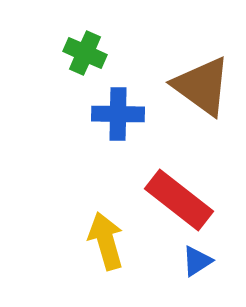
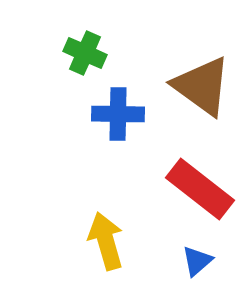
red rectangle: moved 21 px right, 11 px up
blue triangle: rotated 8 degrees counterclockwise
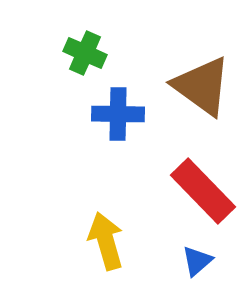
red rectangle: moved 3 px right, 2 px down; rotated 8 degrees clockwise
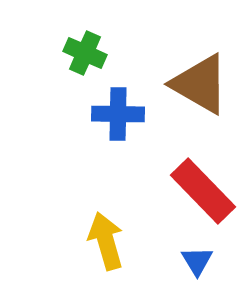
brown triangle: moved 2 px left, 2 px up; rotated 6 degrees counterclockwise
blue triangle: rotated 20 degrees counterclockwise
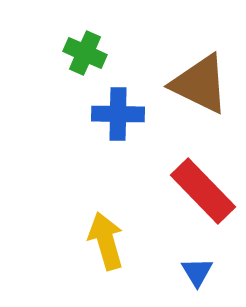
brown triangle: rotated 4 degrees counterclockwise
blue triangle: moved 11 px down
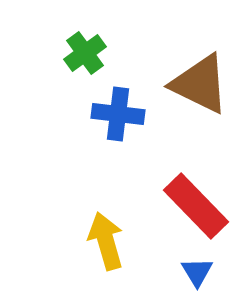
green cross: rotated 30 degrees clockwise
blue cross: rotated 6 degrees clockwise
red rectangle: moved 7 px left, 15 px down
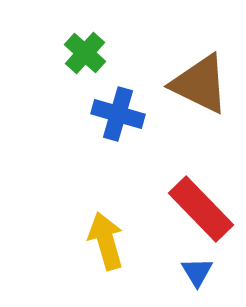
green cross: rotated 12 degrees counterclockwise
blue cross: rotated 9 degrees clockwise
red rectangle: moved 5 px right, 3 px down
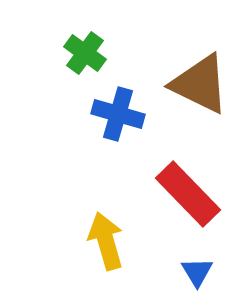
green cross: rotated 6 degrees counterclockwise
red rectangle: moved 13 px left, 15 px up
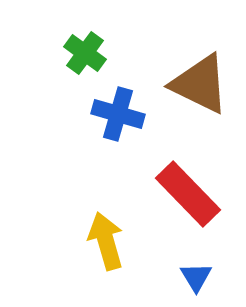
blue triangle: moved 1 px left, 5 px down
